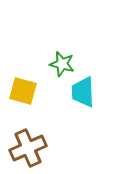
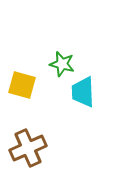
yellow square: moved 1 px left, 6 px up
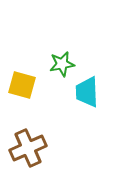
green star: rotated 25 degrees counterclockwise
cyan trapezoid: moved 4 px right
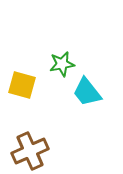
cyan trapezoid: rotated 36 degrees counterclockwise
brown cross: moved 2 px right, 3 px down
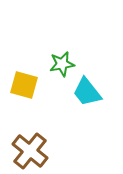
yellow square: moved 2 px right
brown cross: rotated 27 degrees counterclockwise
